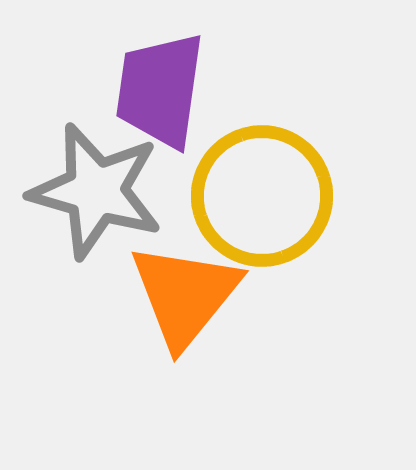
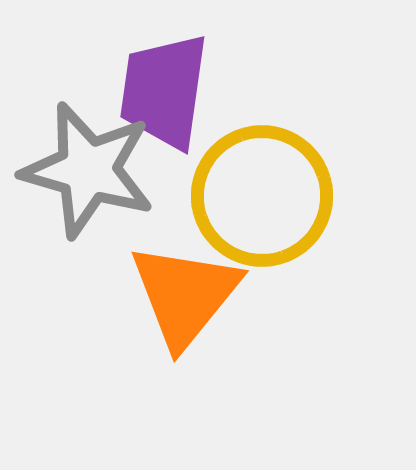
purple trapezoid: moved 4 px right, 1 px down
gray star: moved 8 px left, 21 px up
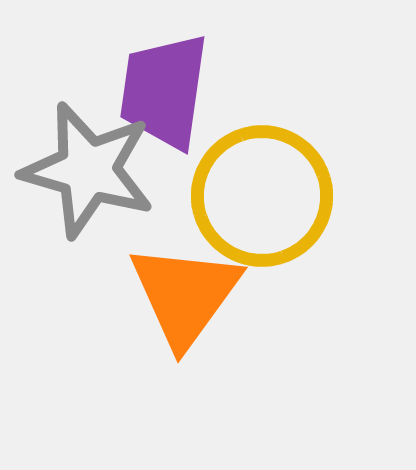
orange triangle: rotated 3 degrees counterclockwise
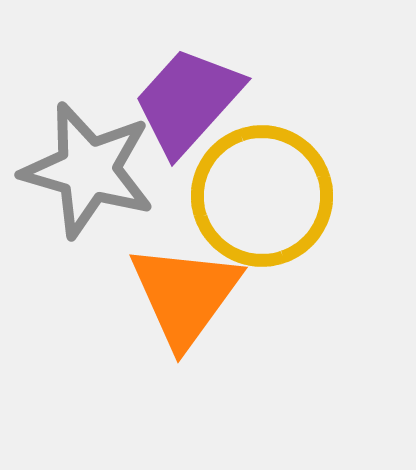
purple trapezoid: moved 24 px right, 10 px down; rotated 34 degrees clockwise
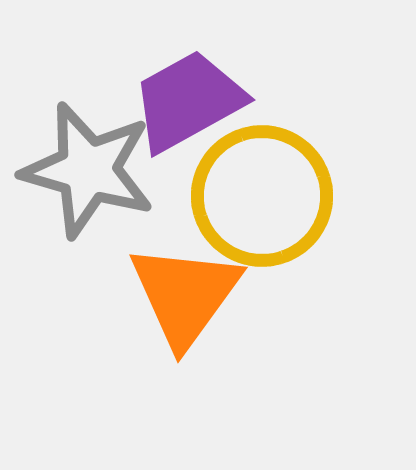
purple trapezoid: rotated 19 degrees clockwise
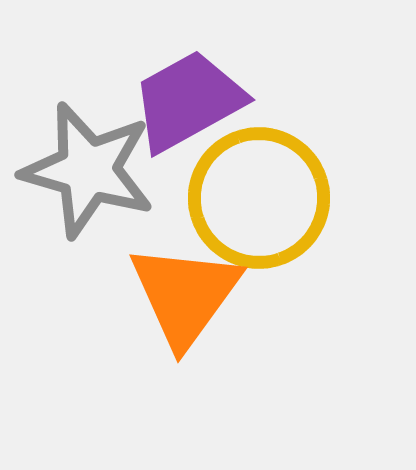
yellow circle: moved 3 px left, 2 px down
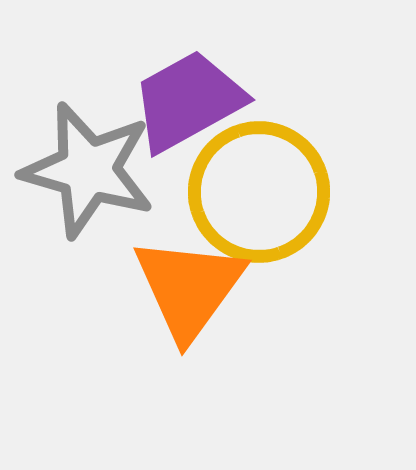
yellow circle: moved 6 px up
orange triangle: moved 4 px right, 7 px up
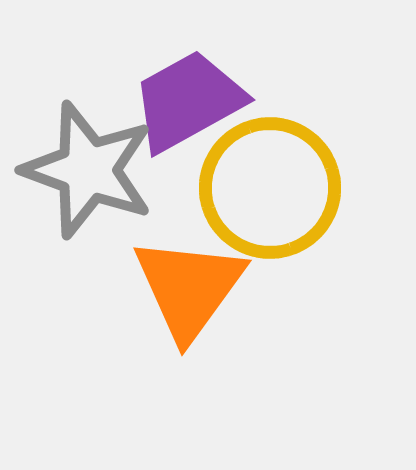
gray star: rotated 4 degrees clockwise
yellow circle: moved 11 px right, 4 px up
